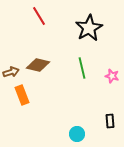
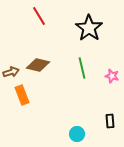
black star: rotated 8 degrees counterclockwise
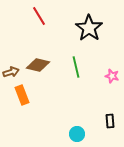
green line: moved 6 px left, 1 px up
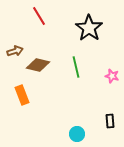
brown arrow: moved 4 px right, 21 px up
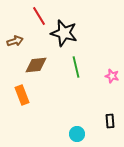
black star: moved 25 px left, 5 px down; rotated 20 degrees counterclockwise
brown arrow: moved 10 px up
brown diamond: moved 2 px left; rotated 20 degrees counterclockwise
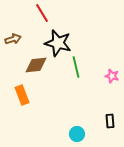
red line: moved 3 px right, 3 px up
black star: moved 6 px left, 10 px down
brown arrow: moved 2 px left, 2 px up
